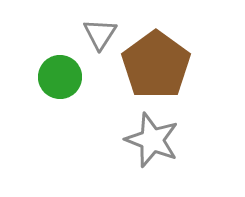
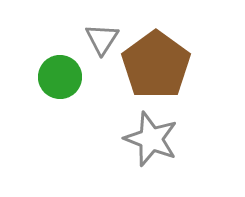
gray triangle: moved 2 px right, 5 px down
gray star: moved 1 px left, 1 px up
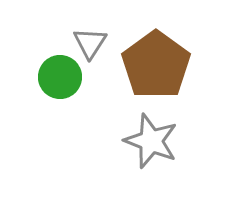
gray triangle: moved 12 px left, 4 px down
gray star: moved 2 px down
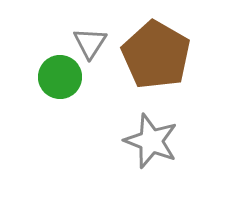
brown pentagon: moved 10 px up; rotated 6 degrees counterclockwise
